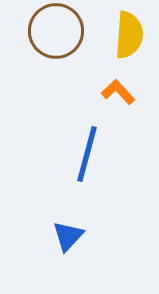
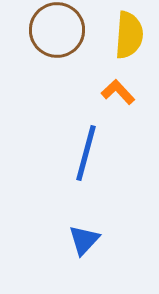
brown circle: moved 1 px right, 1 px up
blue line: moved 1 px left, 1 px up
blue triangle: moved 16 px right, 4 px down
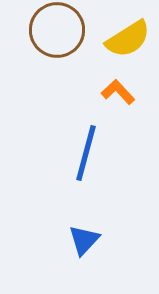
yellow semicircle: moved 1 px left, 4 px down; rotated 54 degrees clockwise
